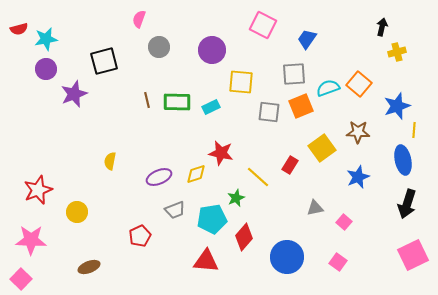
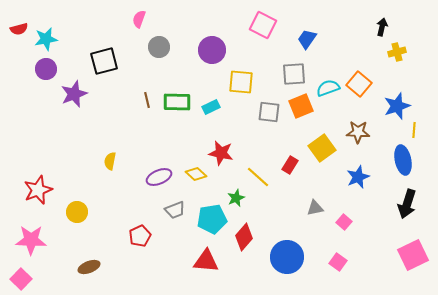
yellow diamond at (196, 174): rotated 60 degrees clockwise
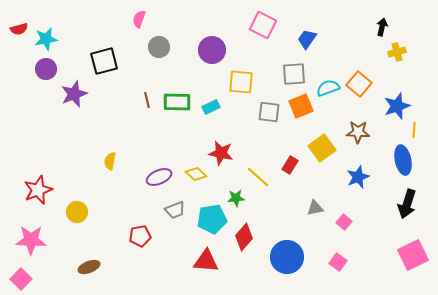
green star at (236, 198): rotated 18 degrees clockwise
red pentagon at (140, 236): rotated 15 degrees clockwise
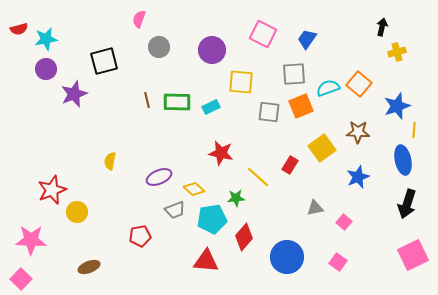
pink square at (263, 25): moved 9 px down
yellow diamond at (196, 174): moved 2 px left, 15 px down
red star at (38, 190): moved 14 px right
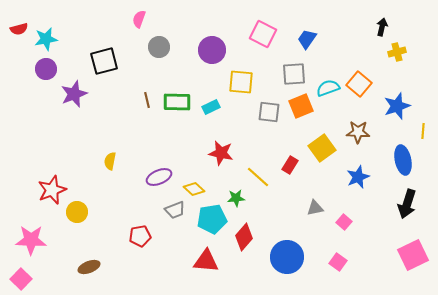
yellow line at (414, 130): moved 9 px right, 1 px down
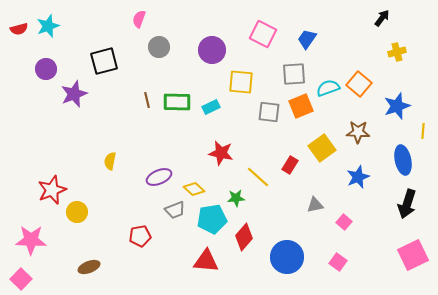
black arrow at (382, 27): moved 9 px up; rotated 24 degrees clockwise
cyan star at (46, 39): moved 2 px right, 13 px up; rotated 10 degrees counterclockwise
gray triangle at (315, 208): moved 3 px up
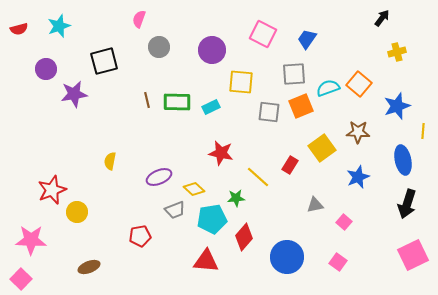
cyan star at (48, 26): moved 11 px right
purple star at (74, 94): rotated 12 degrees clockwise
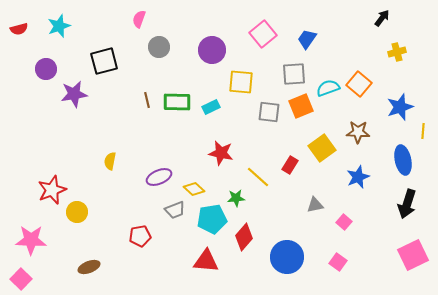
pink square at (263, 34): rotated 24 degrees clockwise
blue star at (397, 106): moved 3 px right, 1 px down
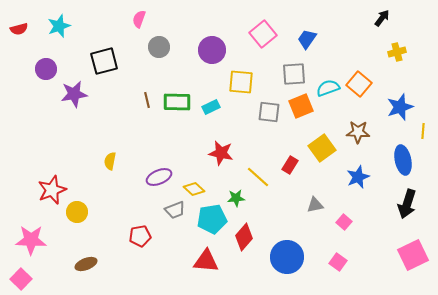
brown ellipse at (89, 267): moved 3 px left, 3 px up
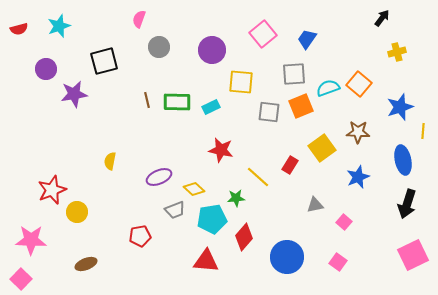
red star at (221, 153): moved 3 px up
